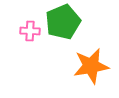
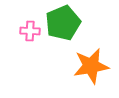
green pentagon: moved 1 px down
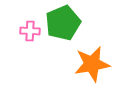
orange star: moved 1 px right, 2 px up
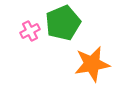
pink cross: rotated 30 degrees counterclockwise
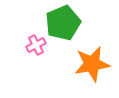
pink cross: moved 6 px right, 14 px down
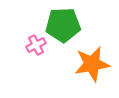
green pentagon: moved 2 px down; rotated 20 degrees clockwise
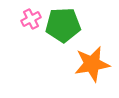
pink cross: moved 5 px left, 26 px up
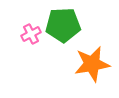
pink cross: moved 15 px down
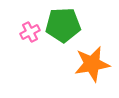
pink cross: moved 1 px left, 2 px up
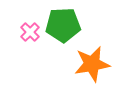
pink cross: rotated 18 degrees counterclockwise
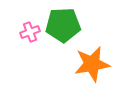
pink cross: rotated 24 degrees clockwise
